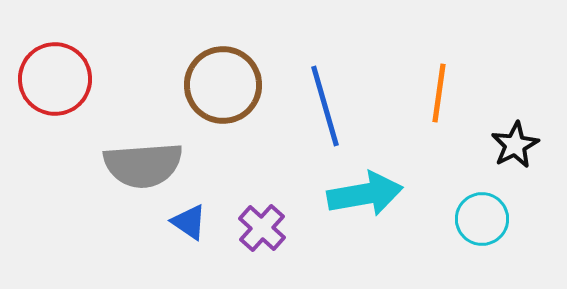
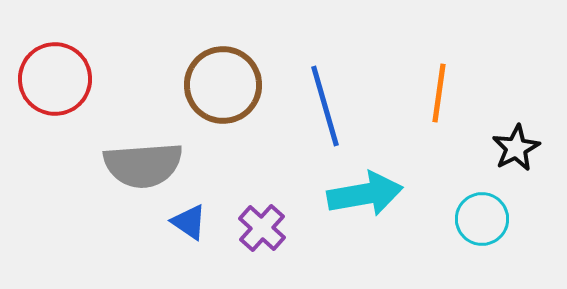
black star: moved 1 px right, 3 px down
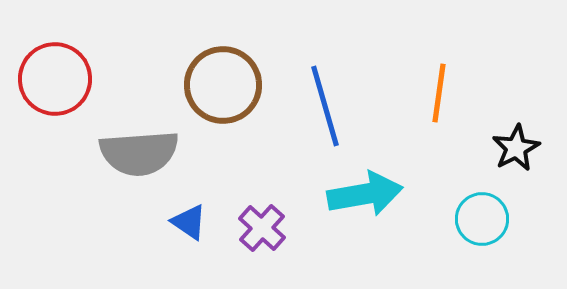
gray semicircle: moved 4 px left, 12 px up
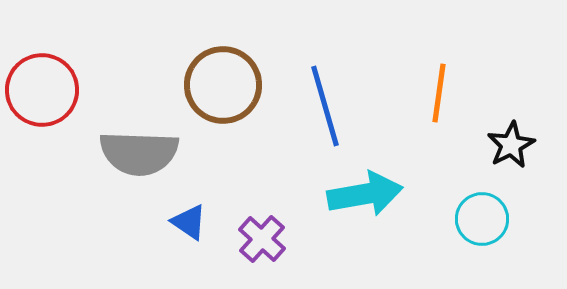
red circle: moved 13 px left, 11 px down
black star: moved 5 px left, 3 px up
gray semicircle: rotated 6 degrees clockwise
purple cross: moved 11 px down
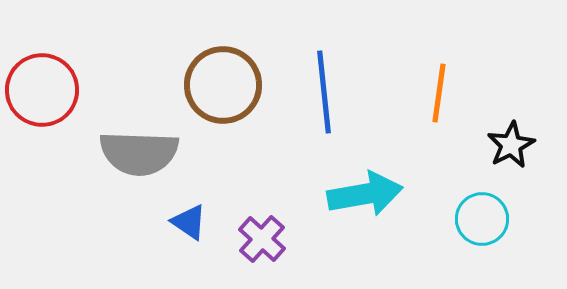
blue line: moved 1 px left, 14 px up; rotated 10 degrees clockwise
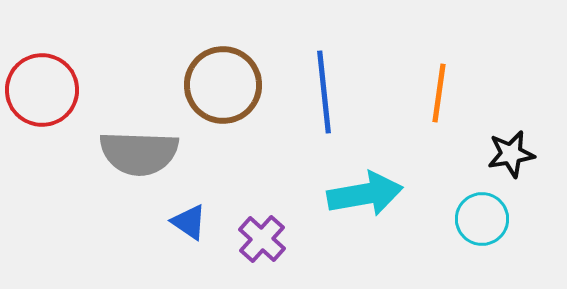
black star: moved 9 px down; rotated 18 degrees clockwise
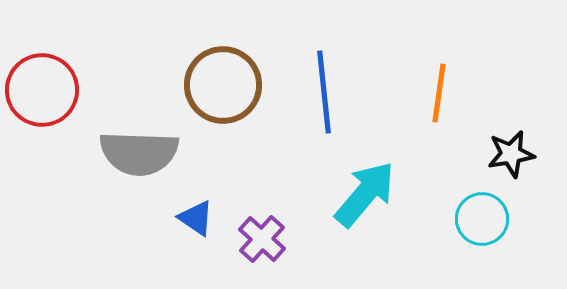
cyan arrow: rotated 40 degrees counterclockwise
blue triangle: moved 7 px right, 4 px up
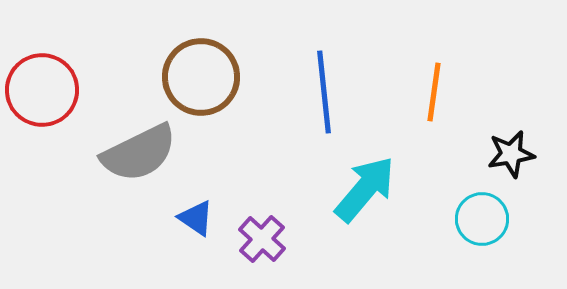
brown circle: moved 22 px left, 8 px up
orange line: moved 5 px left, 1 px up
gray semicircle: rotated 28 degrees counterclockwise
cyan arrow: moved 5 px up
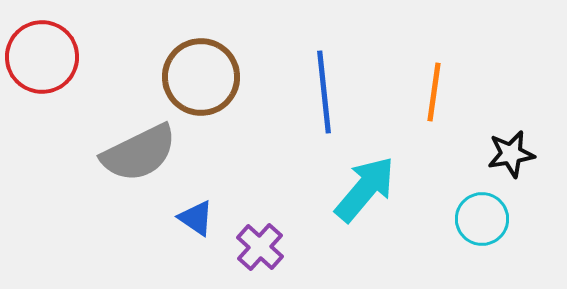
red circle: moved 33 px up
purple cross: moved 2 px left, 8 px down
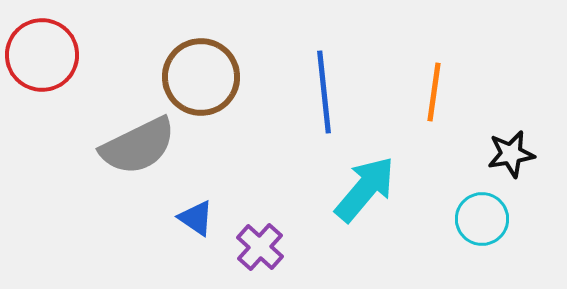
red circle: moved 2 px up
gray semicircle: moved 1 px left, 7 px up
